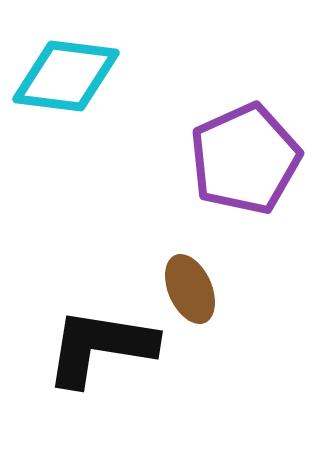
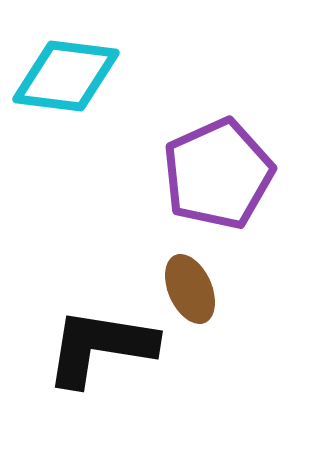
purple pentagon: moved 27 px left, 15 px down
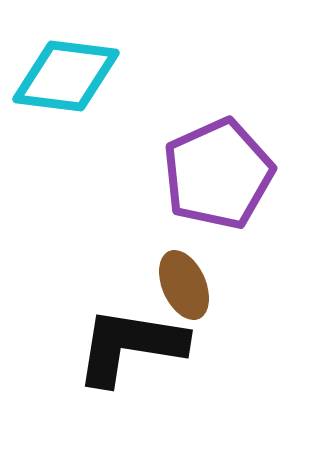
brown ellipse: moved 6 px left, 4 px up
black L-shape: moved 30 px right, 1 px up
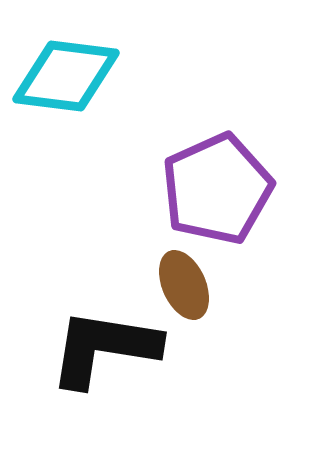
purple pentagon: moved 1 px left, 15 px down
black L-shape: moved 26 px left, 2 px down
